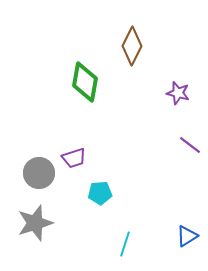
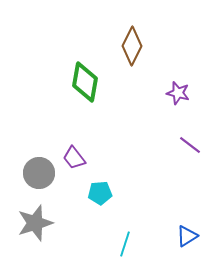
purple trapezoid: rotated 70 degrees clockwise
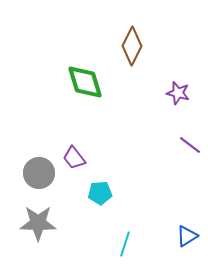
green diamond: rotated 27 degrees counterclockwise
gray star: moved 3 px right; rotated 18 degrees clockwise
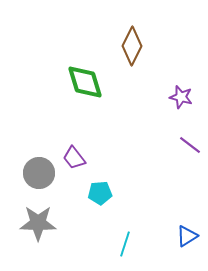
purple star: moved 3 px right, 4 px down
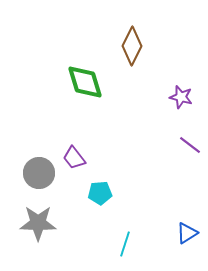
blue triangle: moved 3 px up
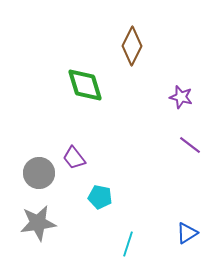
green diamond: moved 3 px down
cyan pentagon: moved 4 px down; rotated 15 degrees clockwise
gray star: rotated 9 degrees counterclockwise
cyan line: moved 3 px right
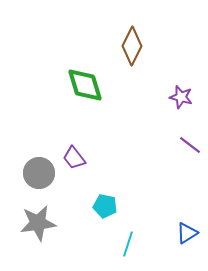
cyan pentagon: moved 5 px right, 9 px down
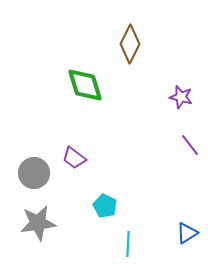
brown diamond: moved 2 px left, 2 px up
purple line: rotated 15 degrees clockwise
purple trapezoid: rotated 15 degrees counterclockwise
gray circle: moved 5 px left
cyan pentagon: rotated 15 degrees clockwise
cyan line: rotated 15 degrees counterclockwise
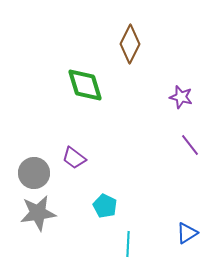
gray star: moved 10 px up
